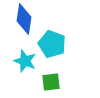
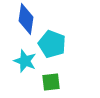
blue diamond: moved 2 px right
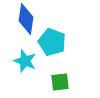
cyan pentagon: moved 2 px up
green square: moved 9 px right
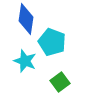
green square: rotated 30 degrees counterclockwise
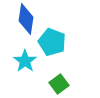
cyan star: rotated 15 degrees clockwise
green square: moved 1 px left, 2 px down
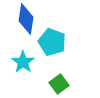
cyan star: moved 2 px left, 1 px down
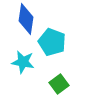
cyan star: rotated 25 degrees counterclockwise
